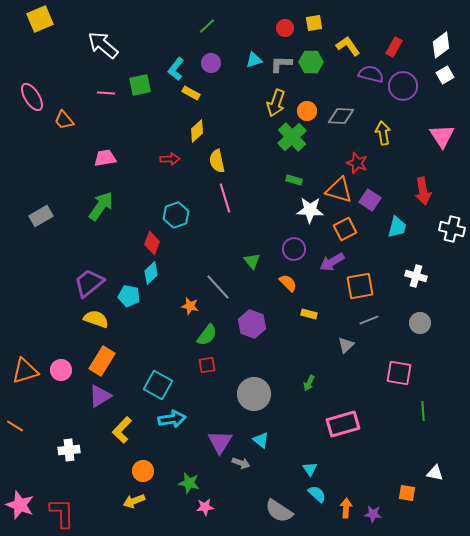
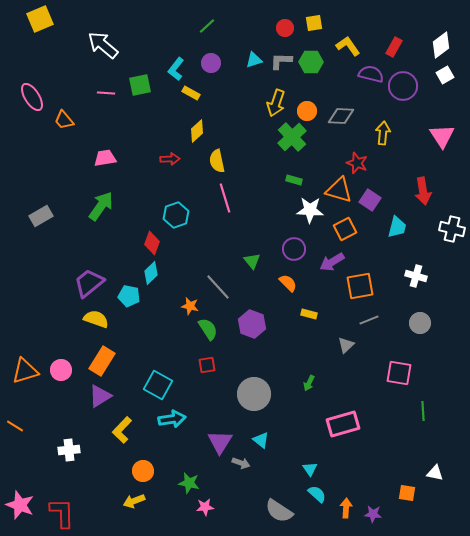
gray L-shape at (281, 64): moved 3 px up
yellow arrow at (383, 133): rotated 15 degrees clockwise
green semicircle at (207, 335): moved 1 px right, 6 px up; rotated 70 degrees counterclockwise
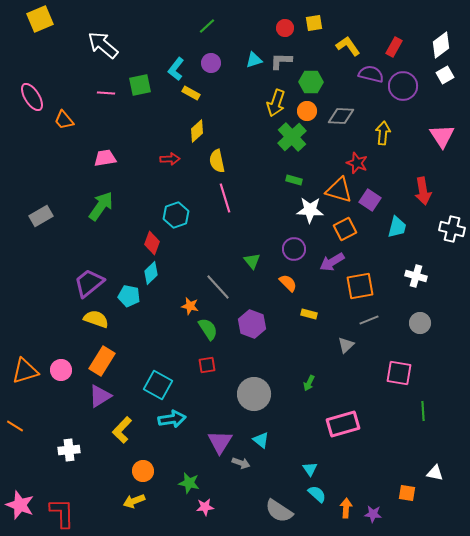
green hexagon at (311, 62): moved 20 px down
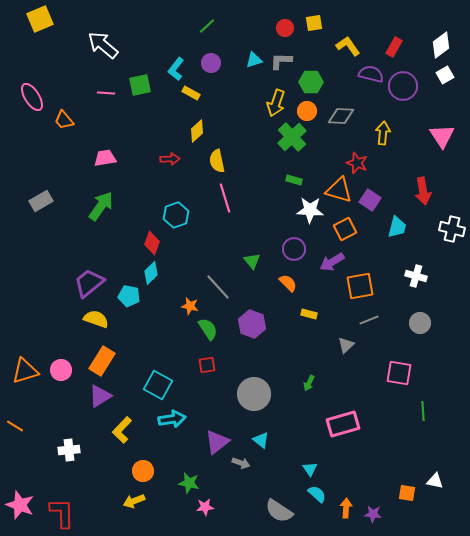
gray rectangle at (41, 216): moved 15 px up
purple triangle at (220, 442): moved 3 px left; rotated 20 degrees clockwise
white triangle at (435, 473): moved 8 px down
